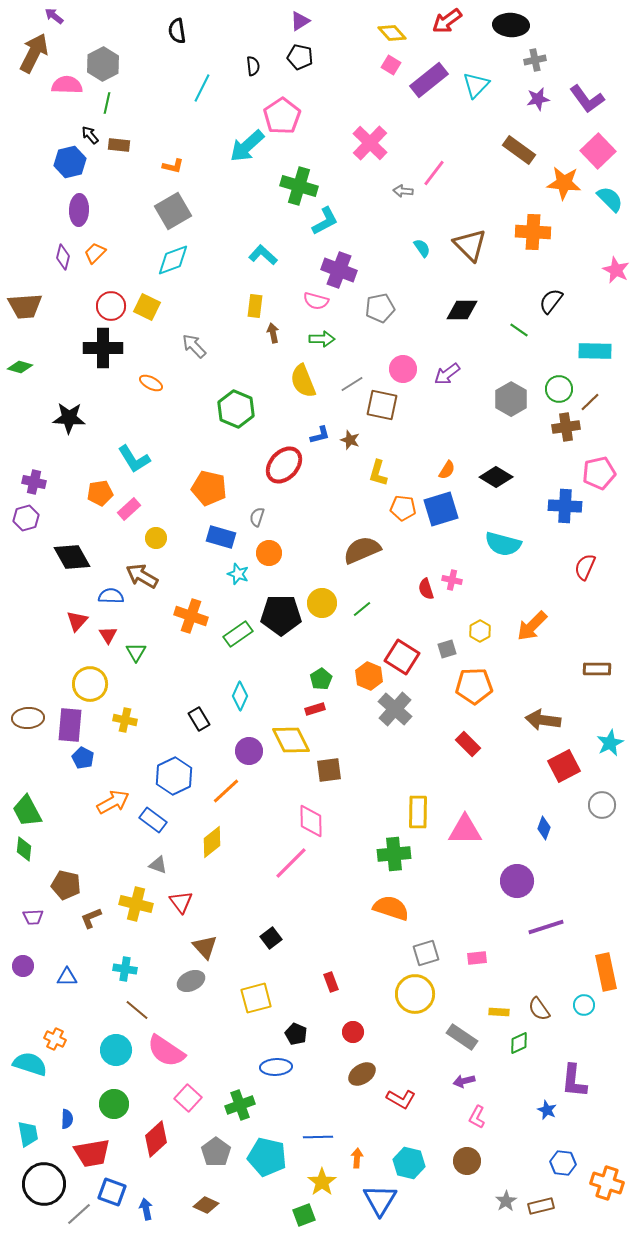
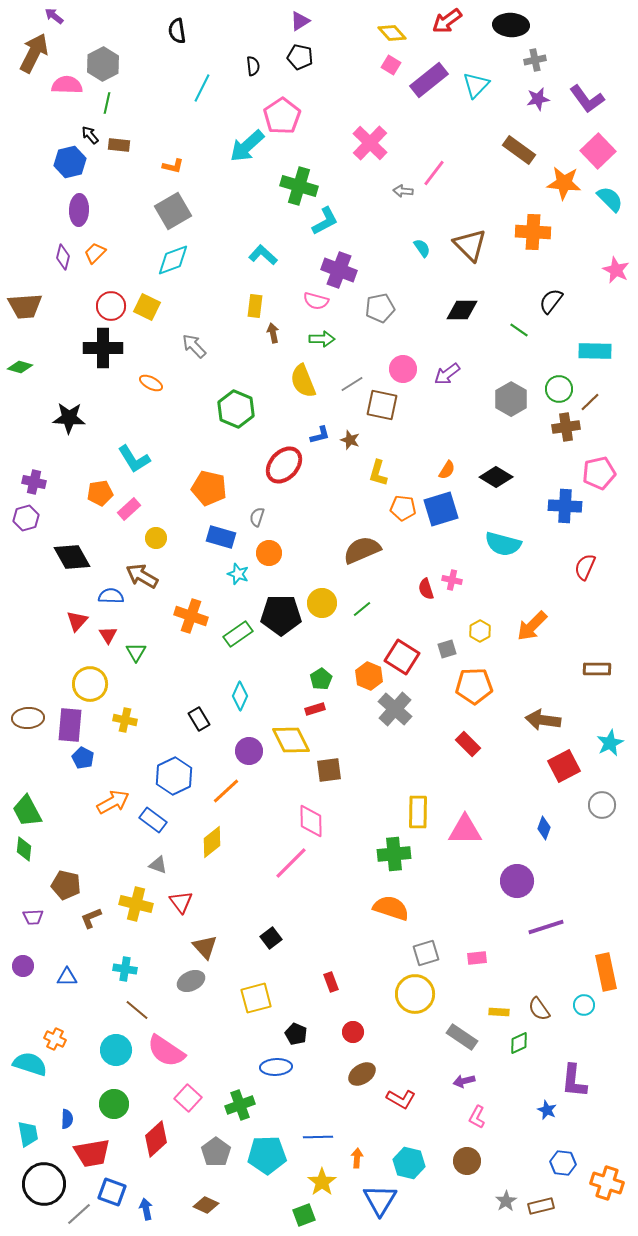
cyan pentagon at (267, 1157): moved 2 px up; rotated 15 degrees counterclockwise
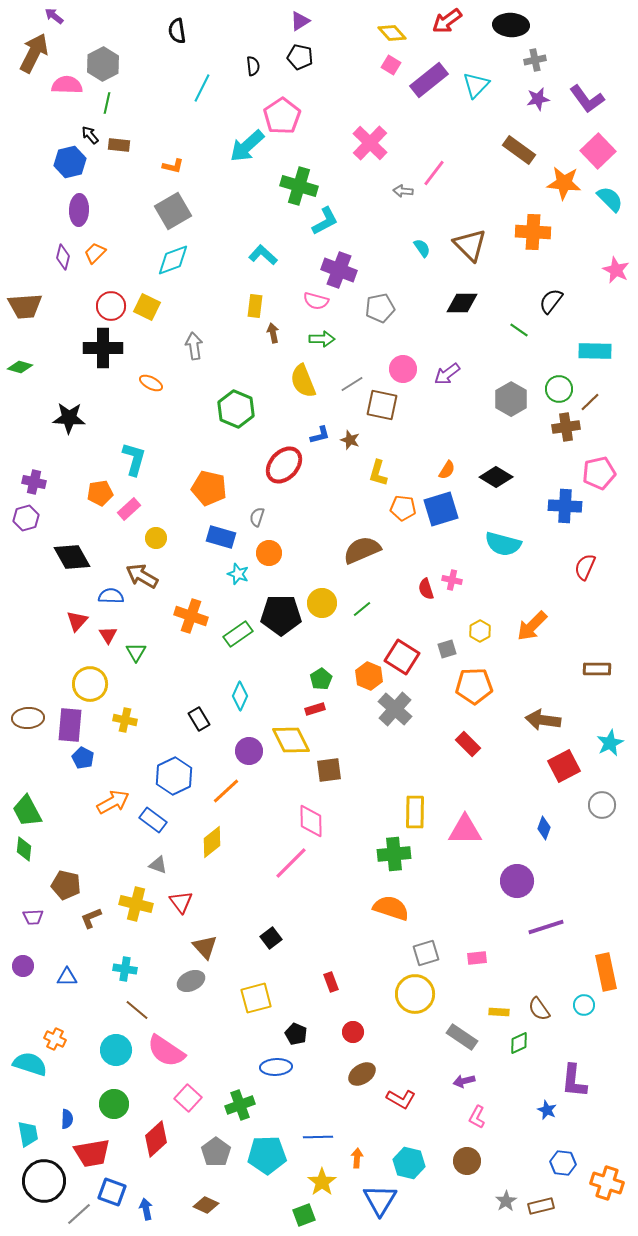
black diamond at (462, 310): moved 7 px up
gray arrow at (194, 346): rotated 36 degrees clockwise
cyan L-shape at (134, 459): rotated 132 degrees counterclockwise
yellow rectangle at (418, 812): moved 3 px left
black circle at (44, 1184): moved 3 px up
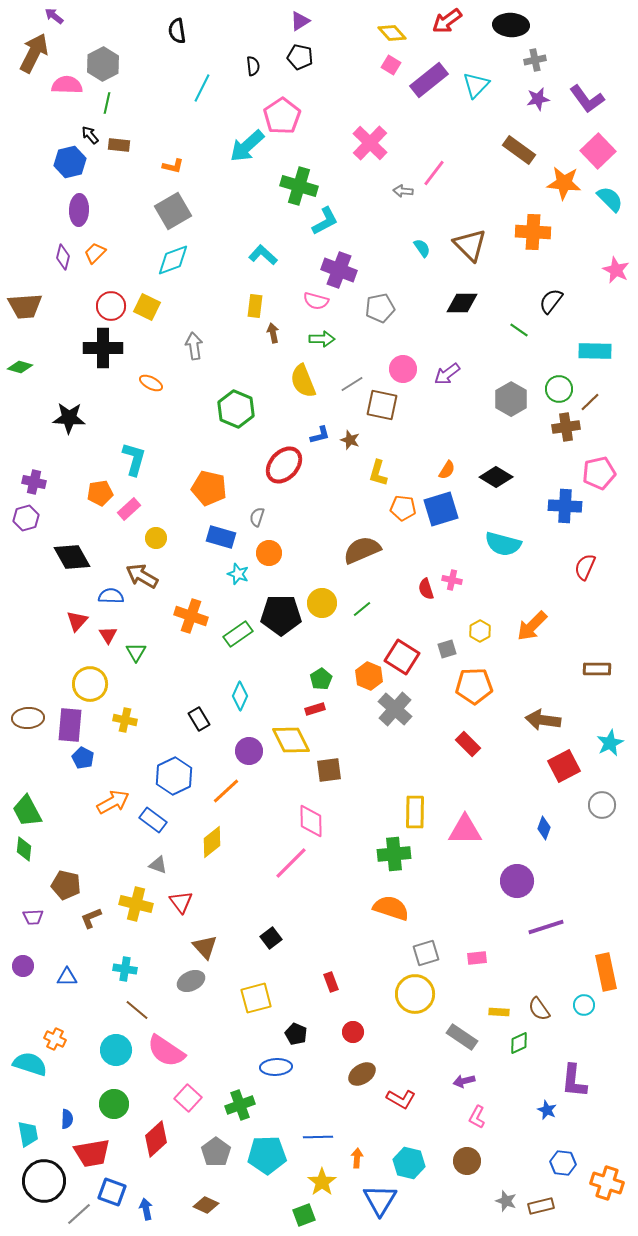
gray star at (506, 1201): rotated 20 degrees counterclockwise
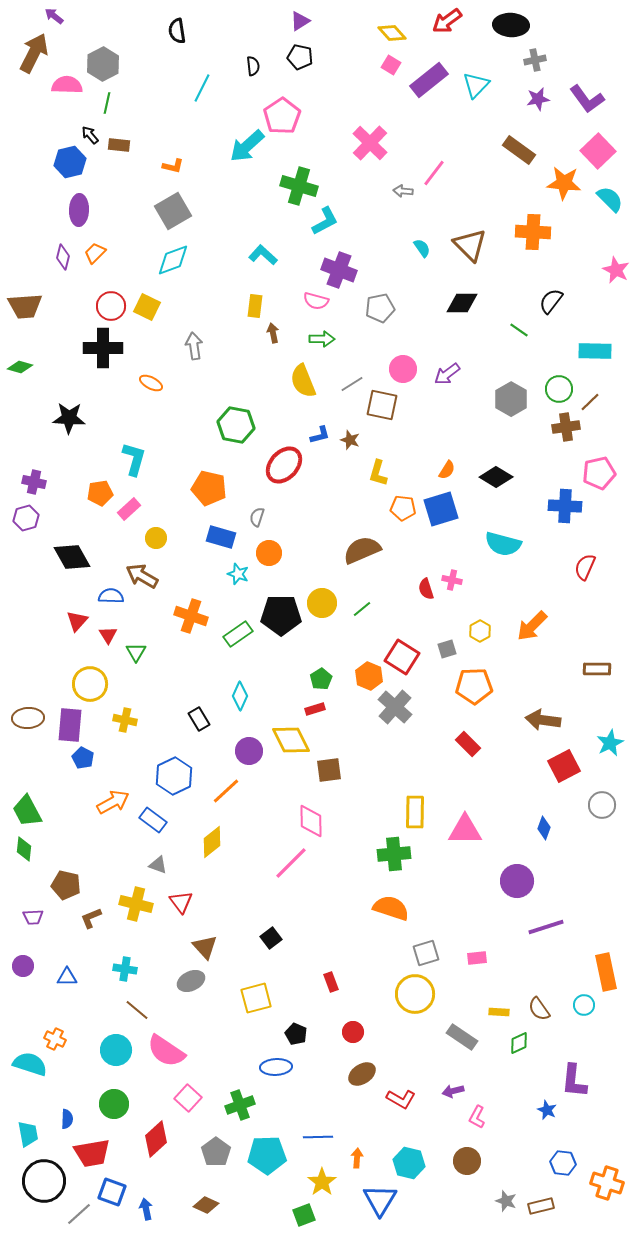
green hexagon at (236, 409): moved 16 px down; rotated 12 degrees counterclockwise
gray cross at (395, 709): moved 2 px up
purple arrow at (464, 1081): moved 11 px left, 10 px down
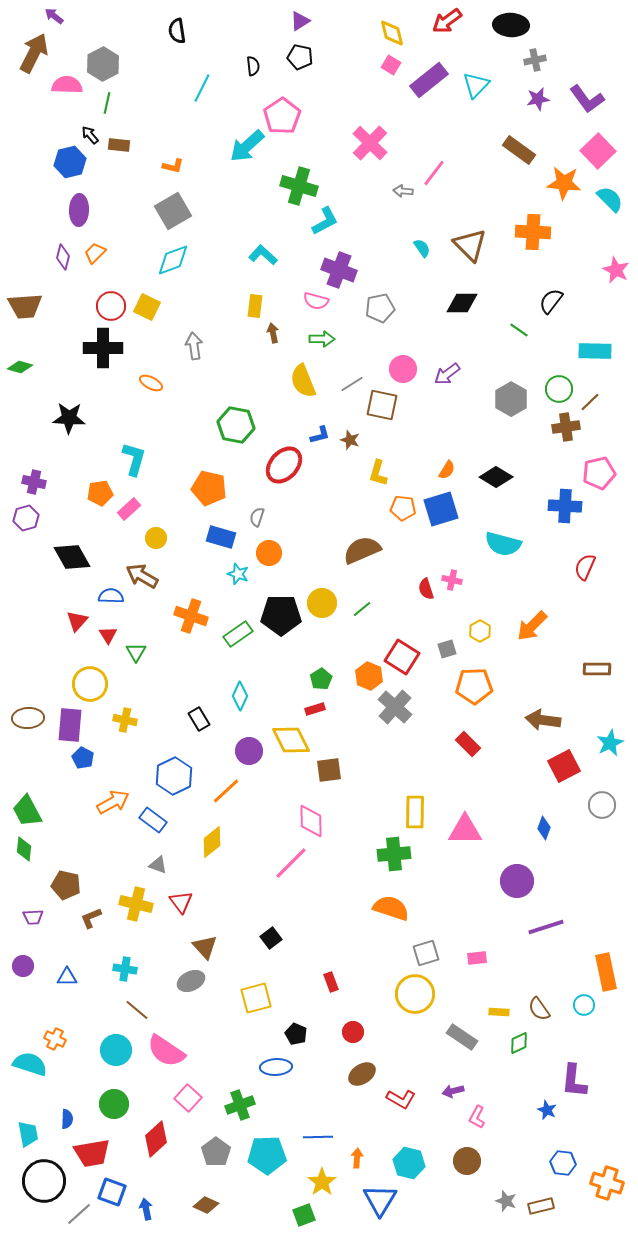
yellow diamond at (392, 33): rotated 28 degrees clockwise
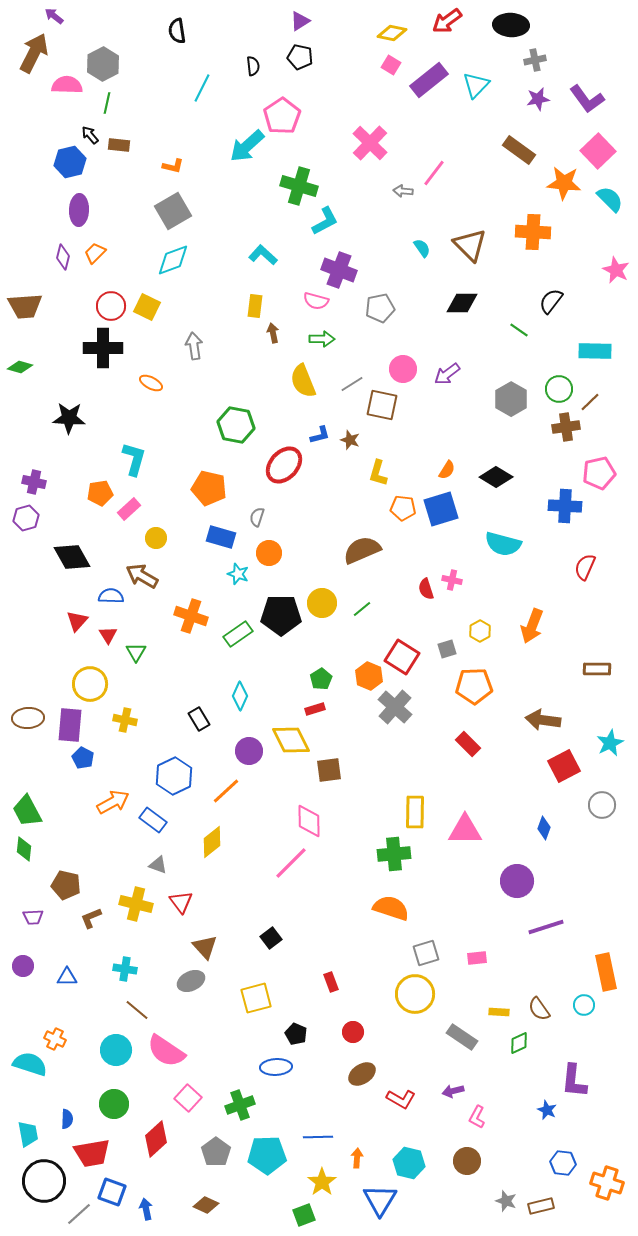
yellow diamond at (392, 33): rotated 64 degrees counterclockwise
orange arrow at (532, 626): rotated 24 degrees counterclockwise
pink diamond at (311, 821): moved 2 px left
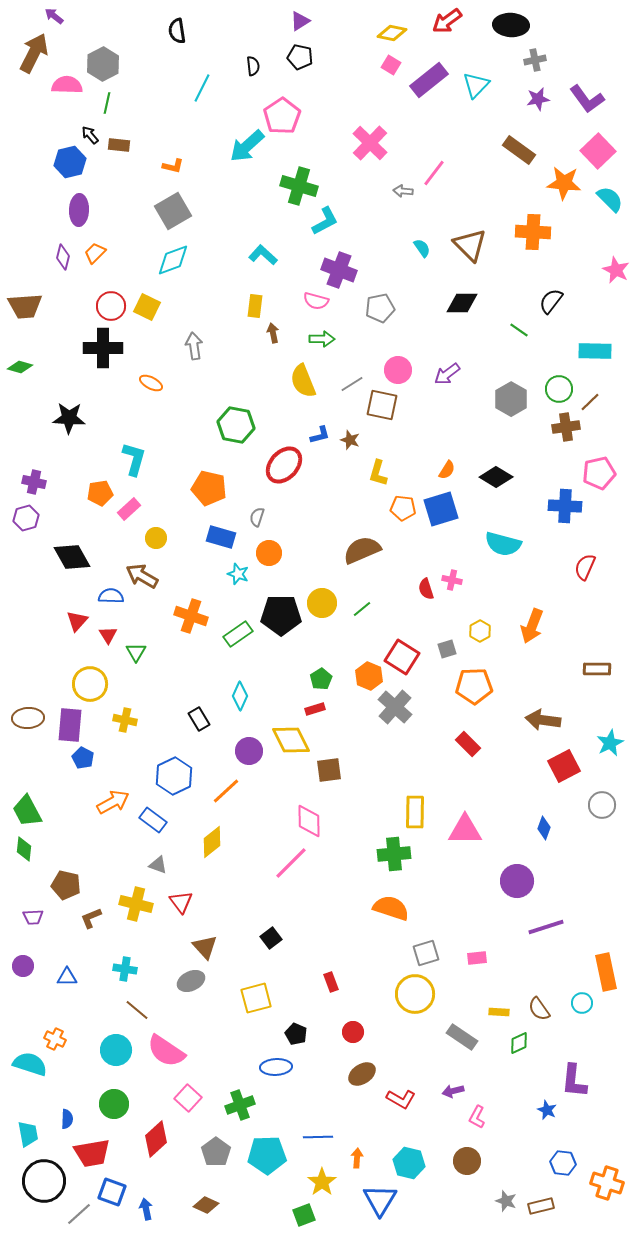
pink circle at (403, 369): moved 5 px left, 1 px down
cyan circle at (584, 1005): moved 2 px left, 2 px up
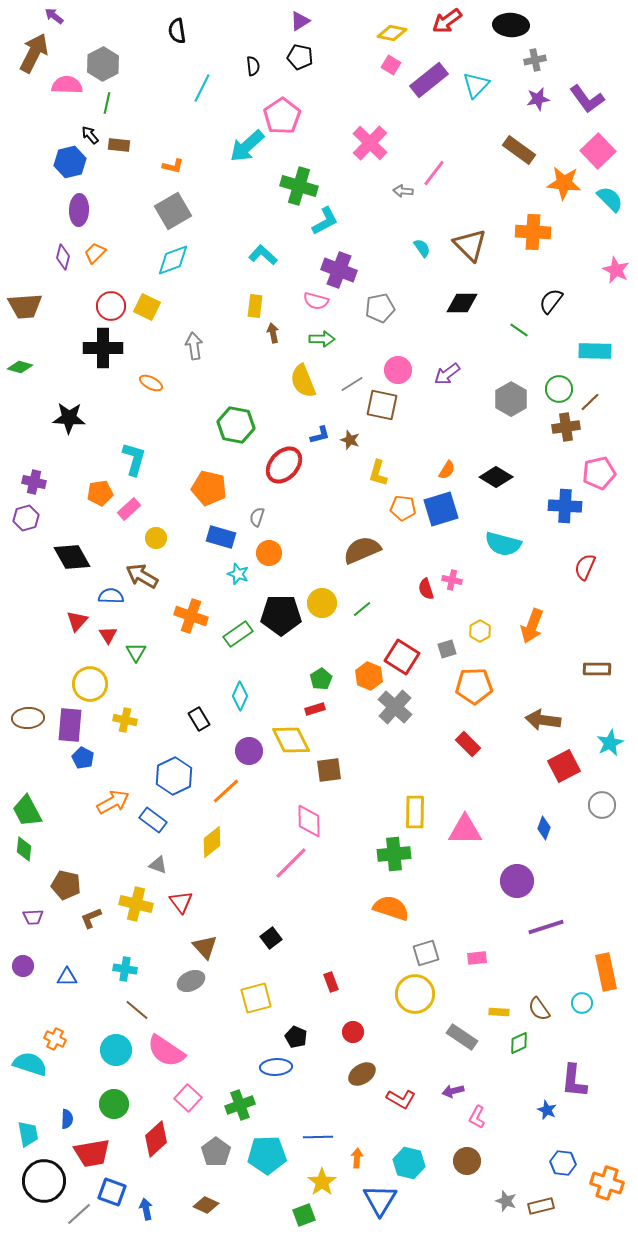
black pentagon at (296, 1034): moved 3 px down
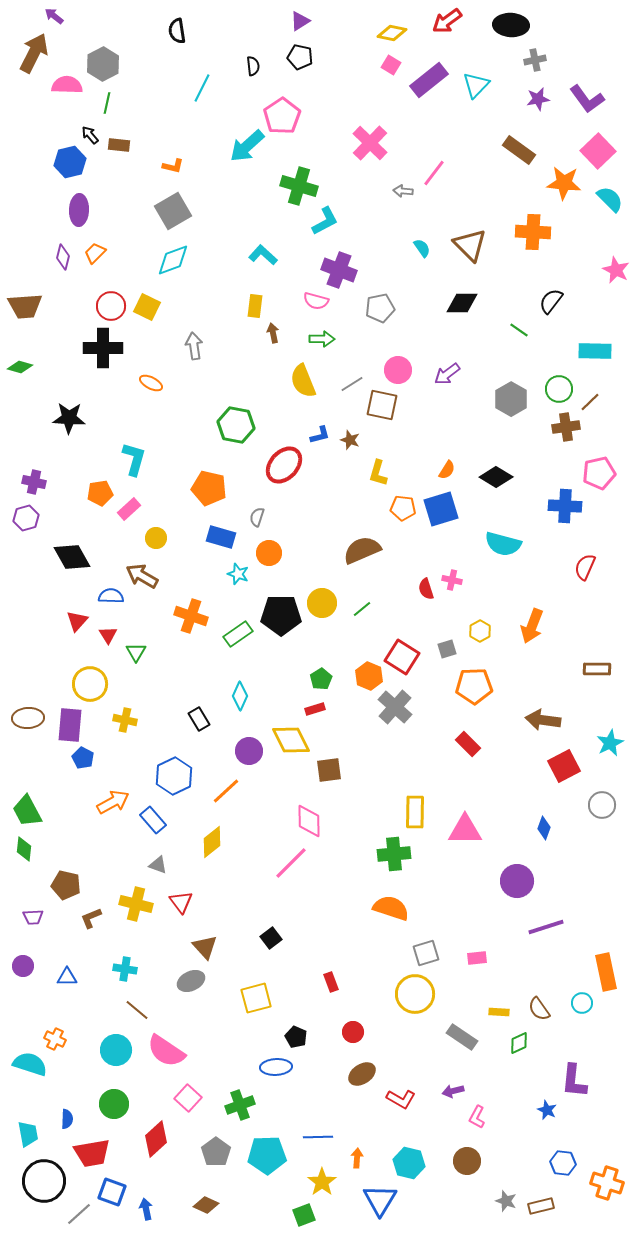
blue rectangle at (153, 820): rotated 12 degrees clockwise
